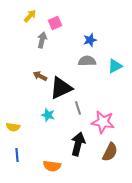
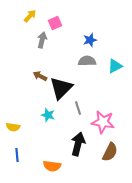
black triangle: rotated 20 degrees counterclockwise
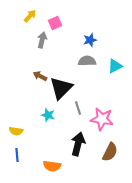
pink star: moved 1 px left, 3 px up
yellow semicircle: moved 3 px right, 4 px down
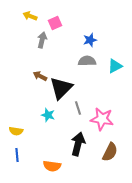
yellow arrow: rotated 112 degrees counterclockwise
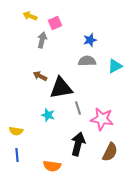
black triangle: rotated 35 degrees clockwise
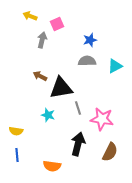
pink square: moved 2 px right, 1 px down
